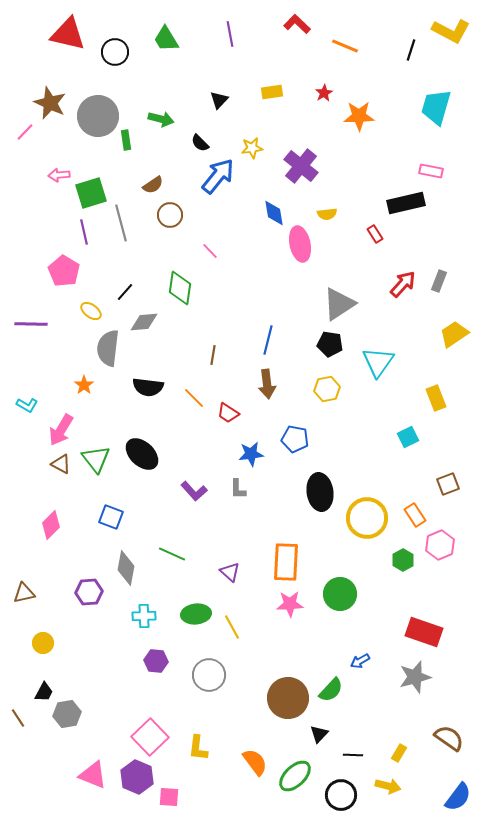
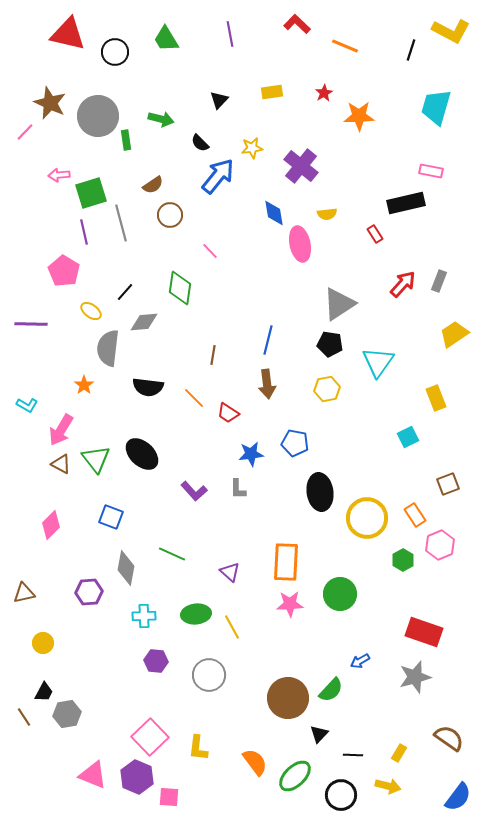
blue pentagon at (295, 439): moved 4 px down
brown line at (18, 718): moved 6 px right, 1 px up
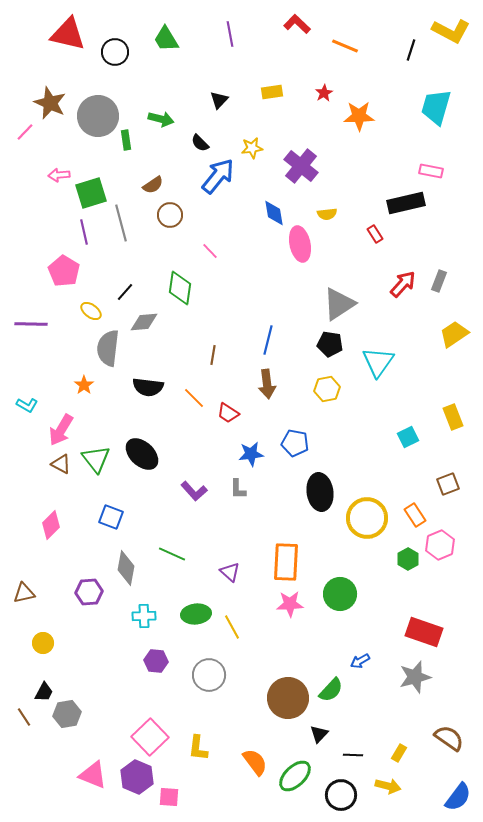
yellow rectangle at (436, 398): moved 17 px right, 19 px down
green hexagon at (403, 560): moved 5 px right, 1 px up
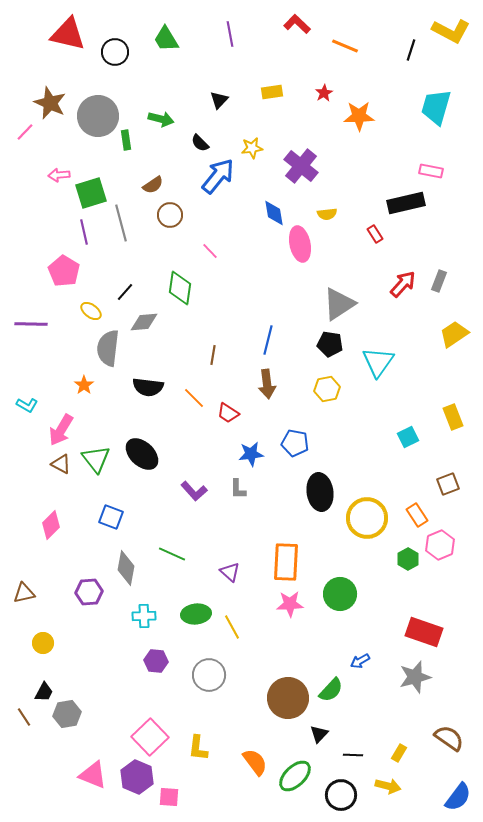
orange rectangle at (415, 515): moved 2 px right
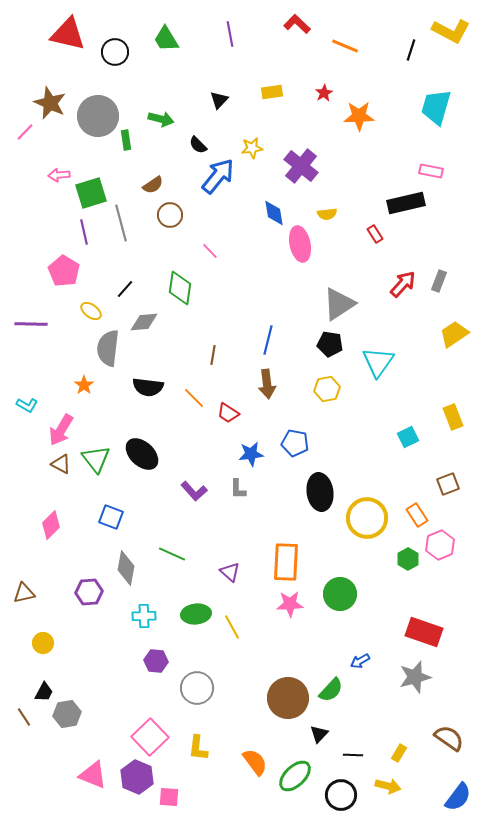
black semicircle at (200, 143): moved 2 px left, 2 px down
black line at (125, 292): moved 3 px up
gray circle at (209, 675): moved 12 px left, 13 px down
